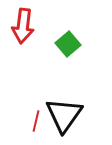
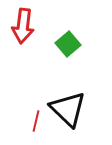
black triangle: moved 4 px right, 6 px up; rotated 21 degrees counterclockwise
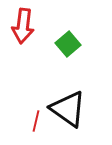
black triangle: rotated 9 degrees counterclockwise
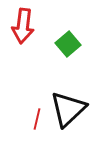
black triangle: rotated 42 degrees clockwise
red line: moved 1 px right, 2 px up
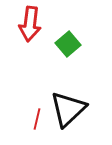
red arrow: moved 7 px right, 2 px up
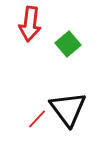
black triangle: rotated 24 degrees counterclockwise
red line: rotated 30 degrees clockwise
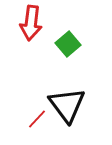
red arrow: moved 1 px right, 1 px up
black triangle: moved 1 px left, 4 px up
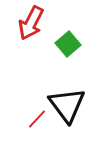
red arrow: rotated 20 degrees clockwise
